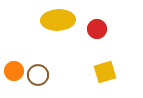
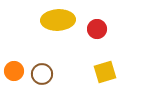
brown circle: moved 4 px right, 1 px up
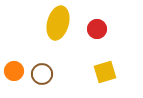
yellow ellipse: moved 3 px down; rotated 72 degrees counterclockwise
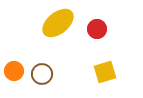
yellow ellipse: rotated 36 degrees clockwise
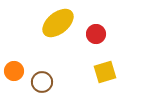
red circle: moved 1 px left, 5 px down
brown circle: moved 8 px down
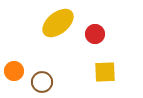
red circle: moved 1 px left
yellow square: rotated 15 degrees clockwise
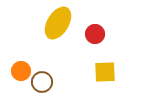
yellow ellipse: rotated 20 degrees counterclockwise
orange circle: moved 7 px right
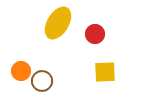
brown circle: moved 1 px up
